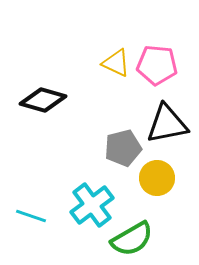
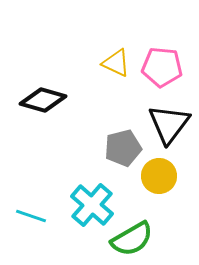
pink pentagon: moved 5 px right, 2 px down
black triangle: moved 2 px right; rotated 42 degrees counterclockwise
yellow circle: moved 2 px right, 2 px up
cyan cross: rotated 12 degrees counterclockwise
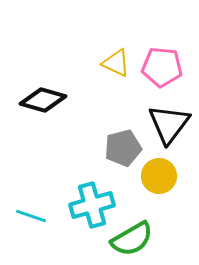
cyan cross: rotated 33 degrees clockwise
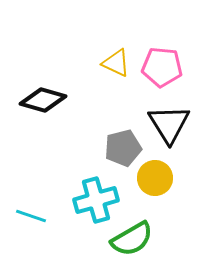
black triangle: rotated 9 degrees counterclockwise
yellow circle: moved 4 px left, 2 px down
cyan cross: moved 4 px right, 5 px up
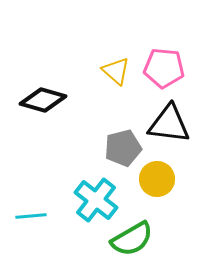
yellow triangle: moved 8 px down; rotated 16 degrees clockwise
pink pentagon: moved 2 px right, 1 px down
black triangle: rotated 51 degrees counterclockwise
yellow circle: moved 2 px right, 1 px down
cyan cross: rotated 36 degrees counterclockwise
cyan line: rotated 24 degrees counterclockwise
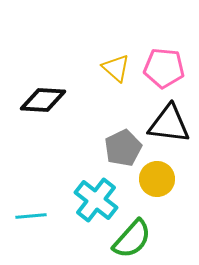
yellow triangle: moved 3 px up
black diamond: rotated 12 degrees counterclockwise
gray pentagon: rotated 12 degrees counterclockwise
green semicircle: rotated 18 degrees counterclockwise
